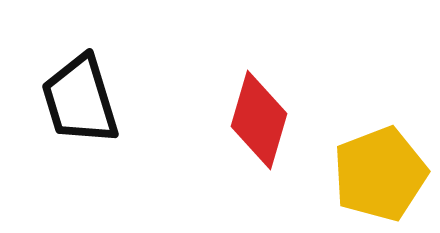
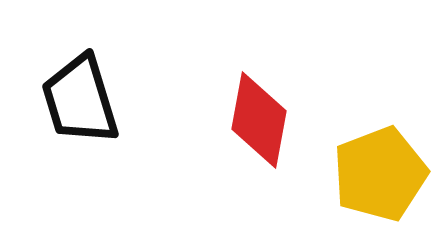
red diamond: rotated 6 degrees counterclockwise
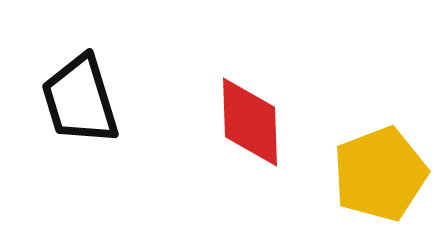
red diamond: moved 9 px left, 2 px down; rotated 12 degrees counterclockwise
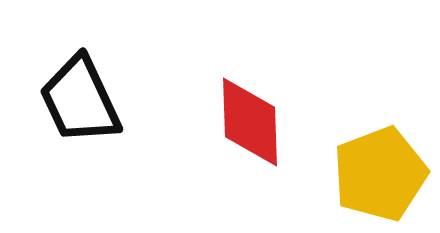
black trapezoid: rotated 8 degrees counterclockwise
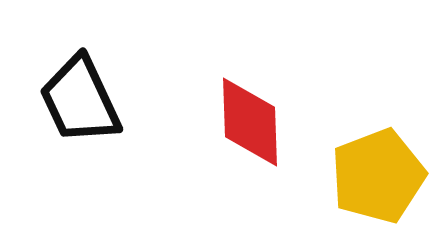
yellow pentagon: moved 2 px left, 2 px down
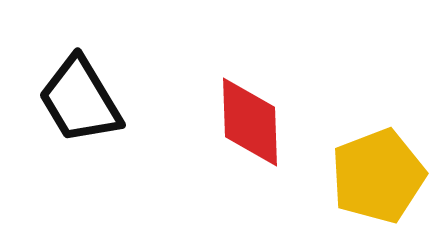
black trapezoid: rotated 6 degrees counterclockwise
